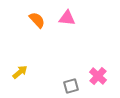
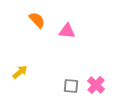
pink triangle: moved 13 px down
pink cross: moved 2 px left, 9 px down
gray square: rotated 21 degrees clockwise
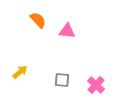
orange semicircle: moved 1 px right
gray square: moved 9 px left, 6 px up
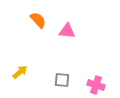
pink cross: rotated 24 degrees counterclockwise
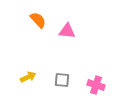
yellow arrow: moved 8 px right, 5 px down; rotated 14 degrees clockwise
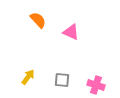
pink triangle: moved 4 px right, 1 px down; rotated 18 degrees clockwise
yellow arrow: rotated 28 degrees counterclockwise
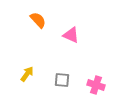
pink triangle: moved 3 px down
yellow arrow: moved 1 px left, 3 px up
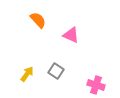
gray square: moved 6 px left, 9 px up; rotated 28 degrees clockwise
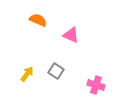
orange semicircle: rotated 24 degrees counterclockwise
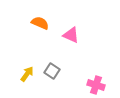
orange semicircle: moved 2 px right, 3 px down
gray square: moved 4 px left
